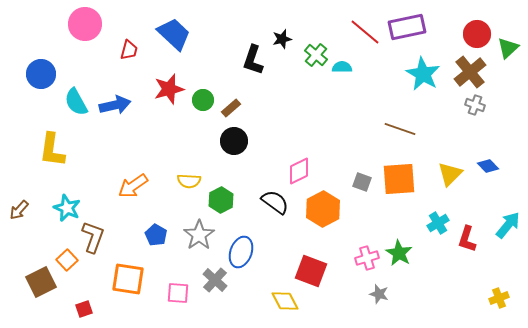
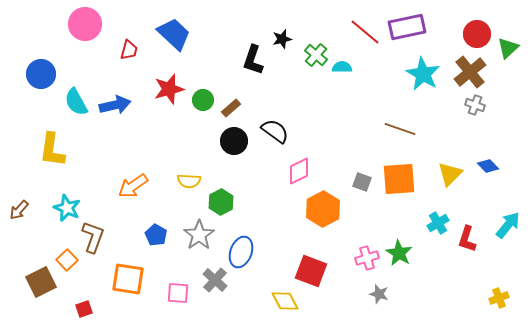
green hexagon at (221, 200): moved 2 px down
black semicircle at (275, 202): moved 71 px up
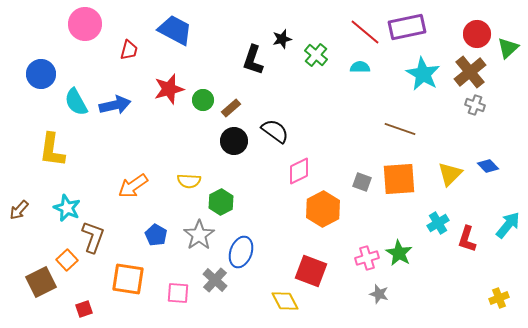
blue trapezoid at (174, 34): moved 1 px right, 4 px up; rotated 15 degrees counterclockwise
cyan semicircle at (342, 67): moved 18 px right
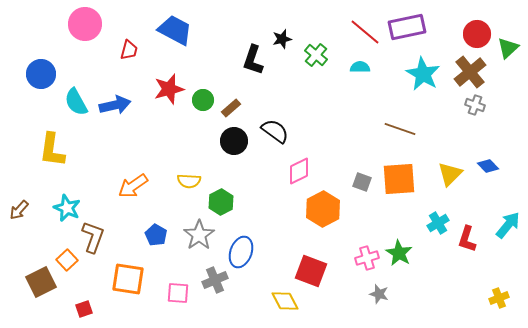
gray cross at (215, 280): rotated 25 degrees clockwise
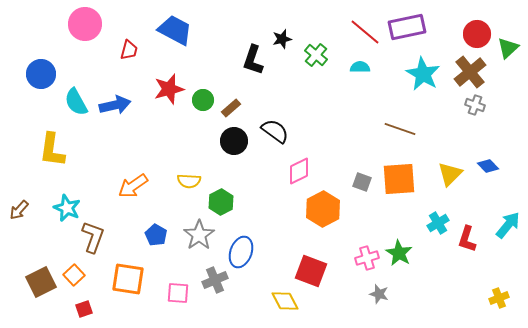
orange square at (67, 260): moved 7 px right, 15 px down
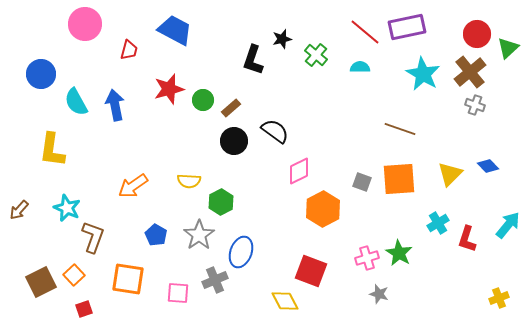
blue arrow at (115, 105): rotated 88 degrees counterclockwise
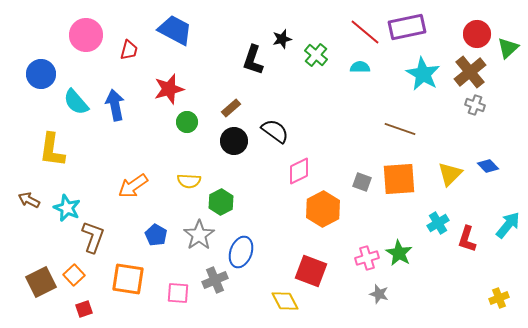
pink circle at (85, 24): moved 1 px right, 11 px down
green circle at (203, 100): moved 16 px left, 22 px down
cyan semicircle at (76, 102): rotated 12 degrees counterclockwise
brown arrow at (19, 210): moved 10 px right, 10 px up; rotated 75 degrees clockwise
